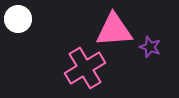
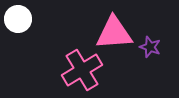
pink triangle: moved 3 px down
pink cross: moved 3 px left, 2 px down
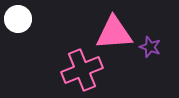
pink cross: rotated 9 degrees clockwise
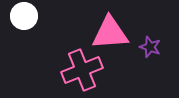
white circle: moved 6 px right, 3 px up
pink triangle: moved 4 px left
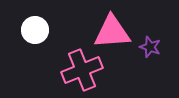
white circle: moved 11 px right, 14 px down
pink triangle: moved 2 px right, 1 px up
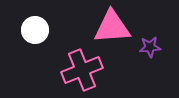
pink triangle: moved 5 px up
purple star: rotated 25 degrees counterclockwise
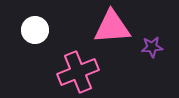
purple star: moved 2 px right
pink cross: moved 4 px left, 2 px down
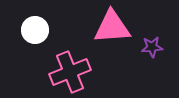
pink cross: moved 8 px left
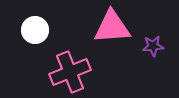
purple star: moved 1 px right, 1 px up
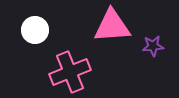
pink triangle: moved 1 px up
